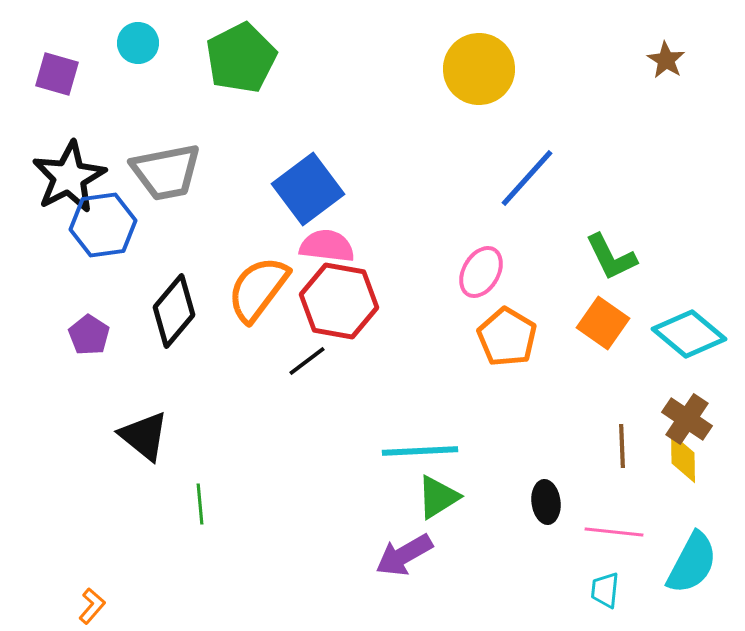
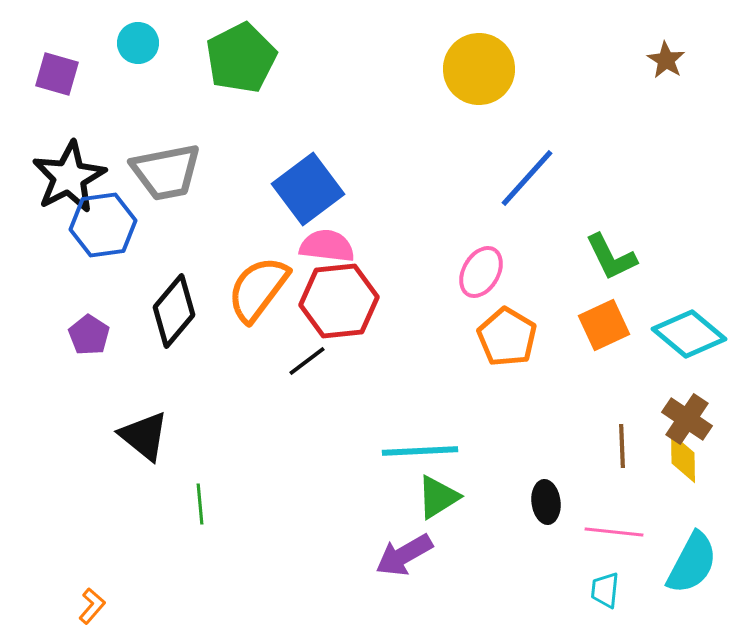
red hexagon: rotated 16 degrees counterclockwise
orange square: moved 1 px right, 2 px down; rotated 30 degrees clockwise
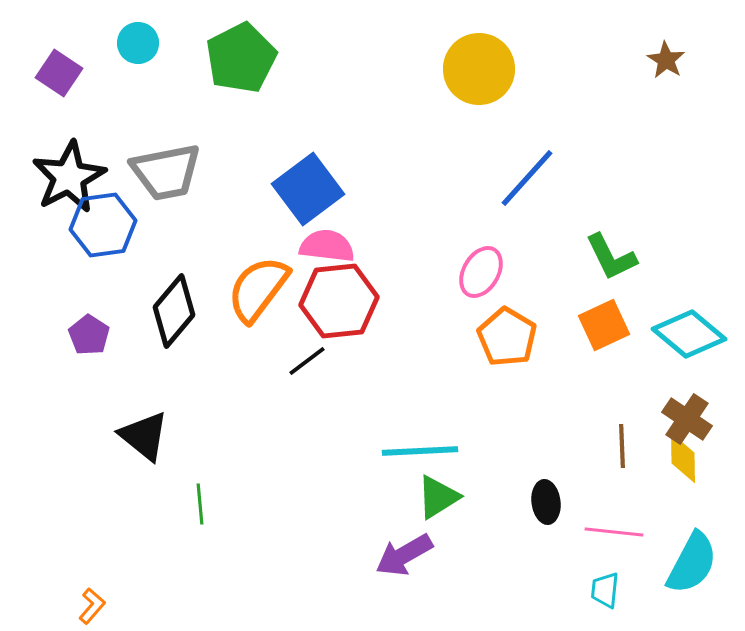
purple square: moved 2 px right, 1 px up; rotated 18 degrees clockwise
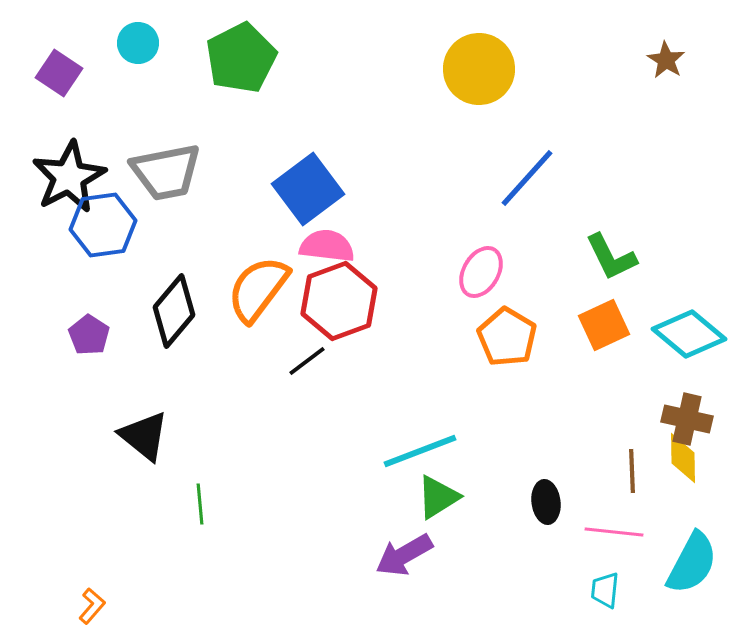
red hexagon: rotated 14 degrees counterclockwise
brown cross: rotated 21 degrees counterclockwise
brown line: moved 10 px right, 25 px down
cyan line: rotated 18 degrees counterclockwise
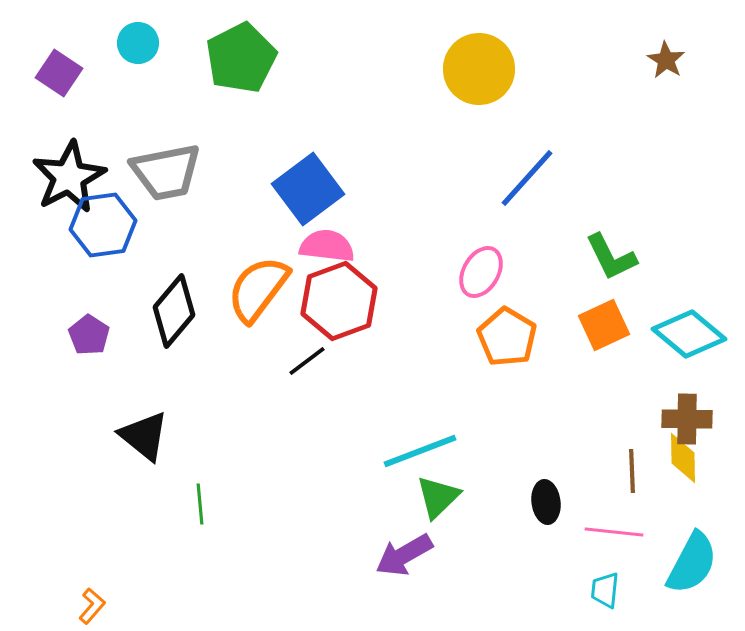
brown cross: rotated 12 degrees counterclockwise
green triangle: rotated 12 degrees counterclockwise
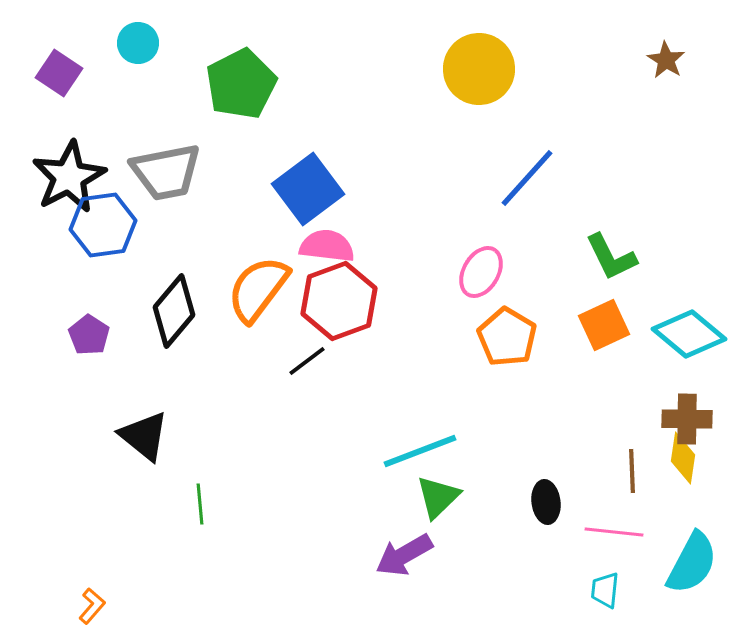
green pentagon: moved 26 px down
yellow diamond: rotated 9 degrees clockwise
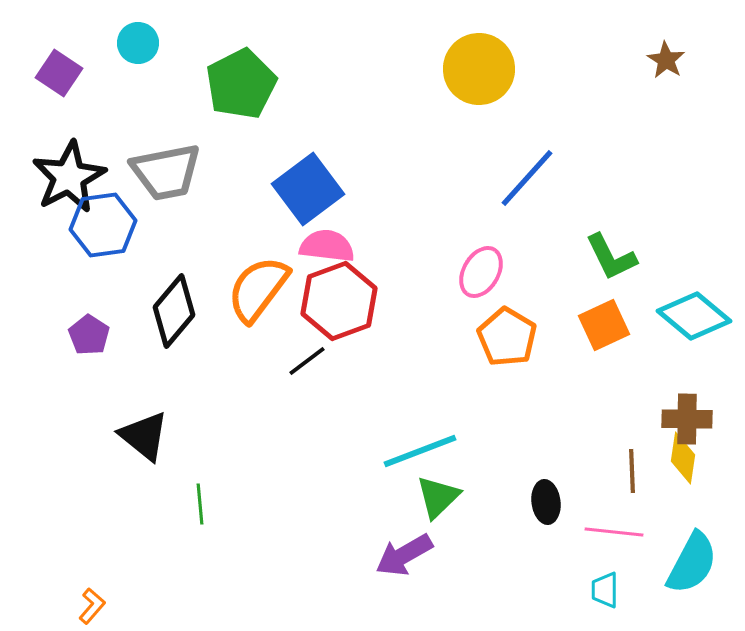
cyan diamond: moved 5 px right, 18 px up
cyan trapezoid: rotated 6 degrees counterclockwise
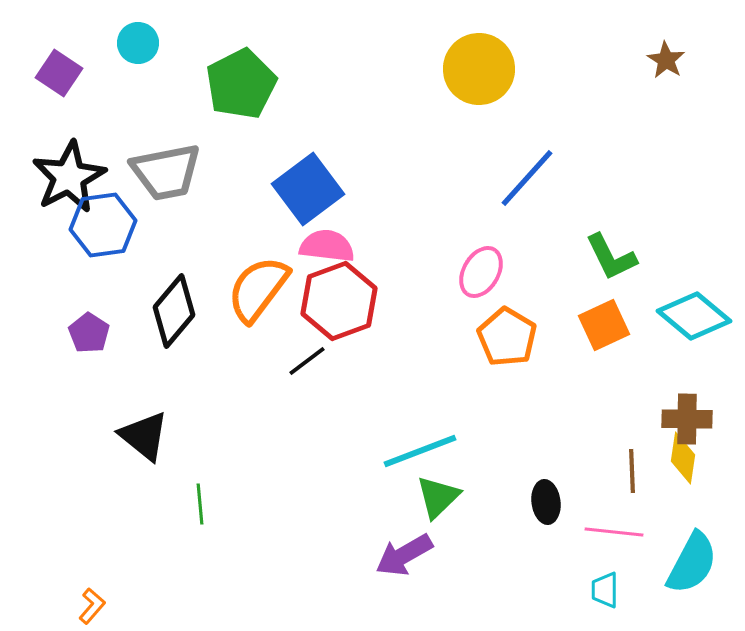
purple pentagon: moved 2 px up
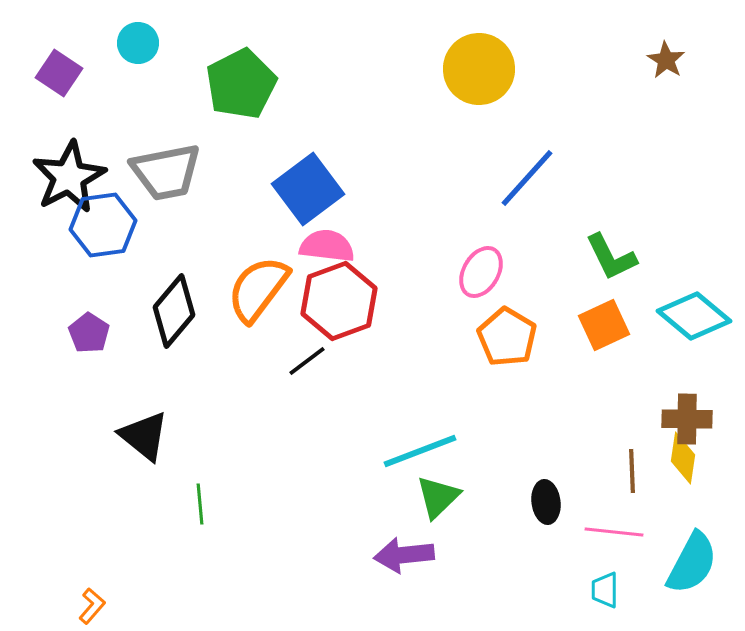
purple arrow: rotated 24 degrees clockwise
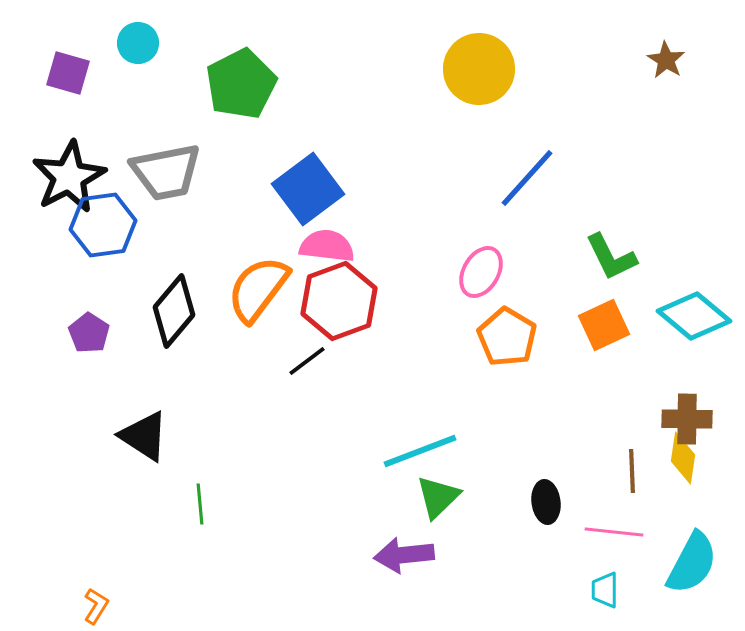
purple square: moved 9 px right; rotated 18 degrees counterclockwise
black triangle: rotated 6 degrees counterclockwise
orange L-shape: moved 4 px right; rotated 9 degrees counterclockwise
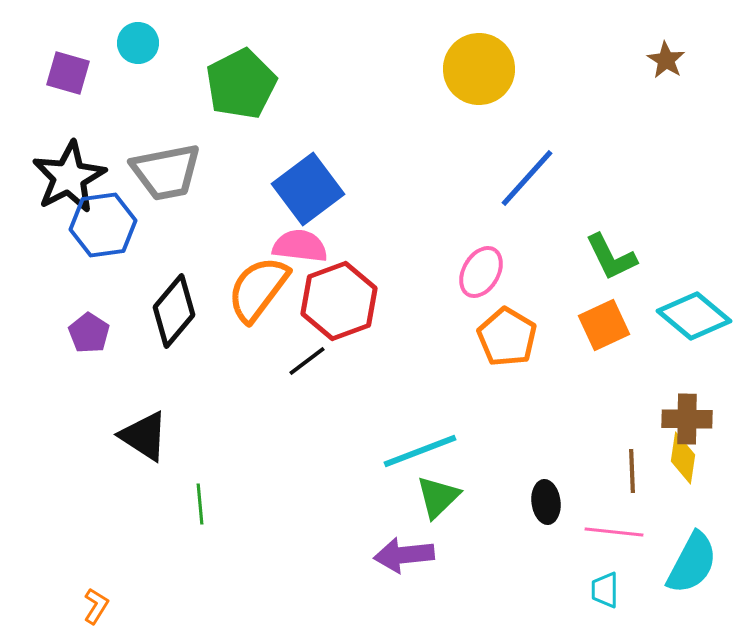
pink semicircle: moved 27 px left
